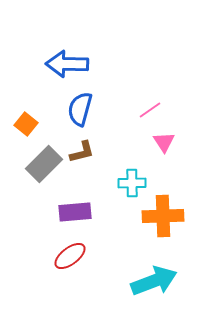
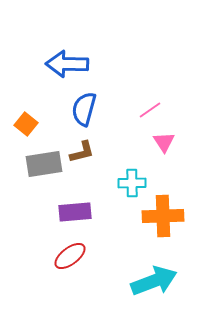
blue semicircle: moved 4 px right
gray rectangle: rotated 36 degrees clockwise
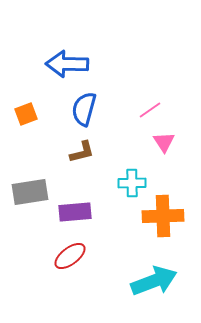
orange square: moved 10 px up; rotated 30 degrees clockwise
gray rectangle: moved 14 px left, 28 px down
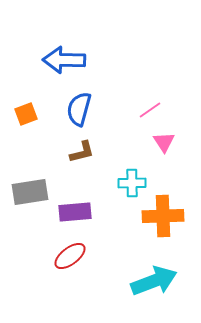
blue arrow: moved 3 px left, 4 px up
blue semicircle: moved 5 px left
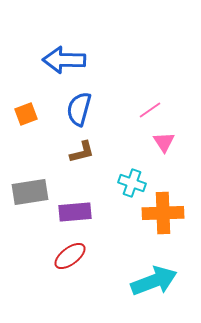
cyan cross: rotated 20 degrees clockwise
orange cross: moved 3 px up
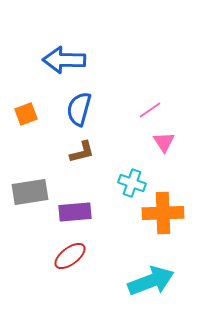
cyan arrow: moved 3 px left
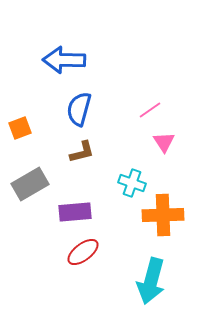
orange square: moved 6 px left, 14 px down
gray rectangle: moved 8 px up; rotated 21 degrees counterclockwise
orange cross: moved 2 px down
red ellipse: moved 13 px right, 4 px up
cyan arrow: rotated 126 degrees clockwise
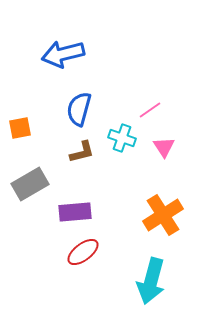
blue arrow: moved 1 px left, 6 px up; rotated 15 degrees counterclockwise
orange square: rotated 10 degrees clockwise
pink triangle: moved 5 px down
cyan cross: moved 10 px left, 45 px up
orange cross: rotated 30 degrees counterclockwise
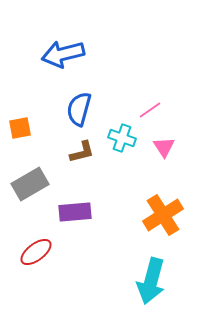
red ellipse: moved 47 px left
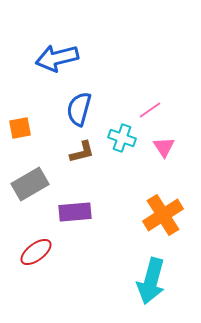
blue arrow: moved 6 px left, 4 px down
